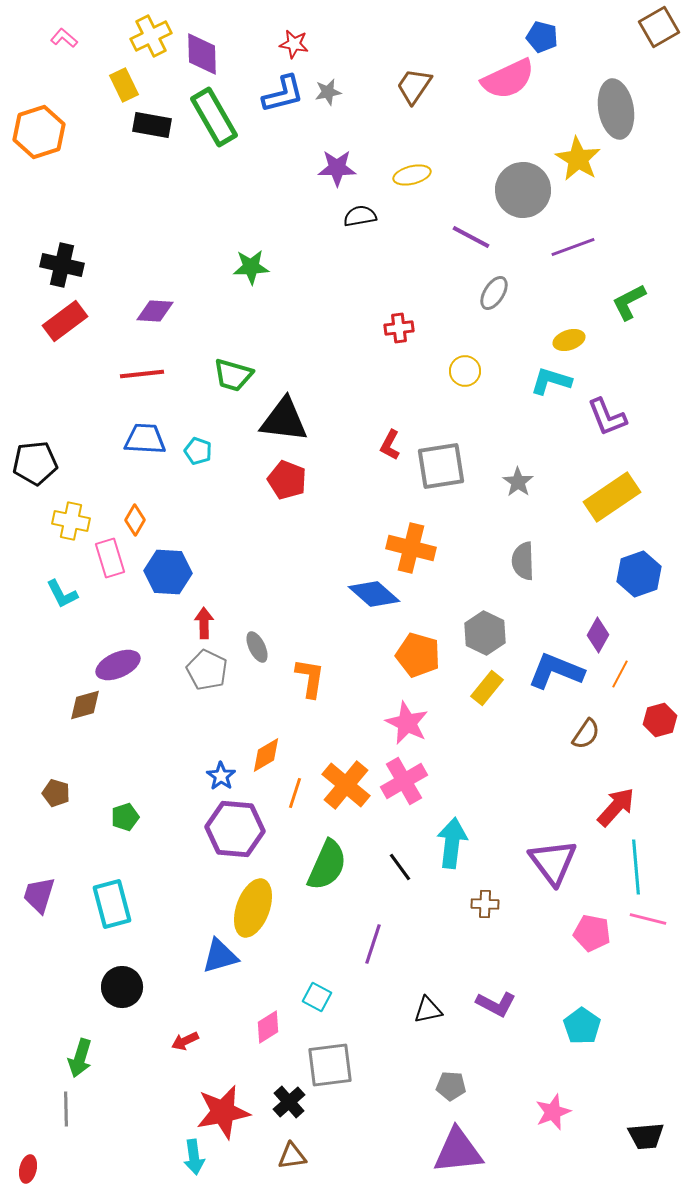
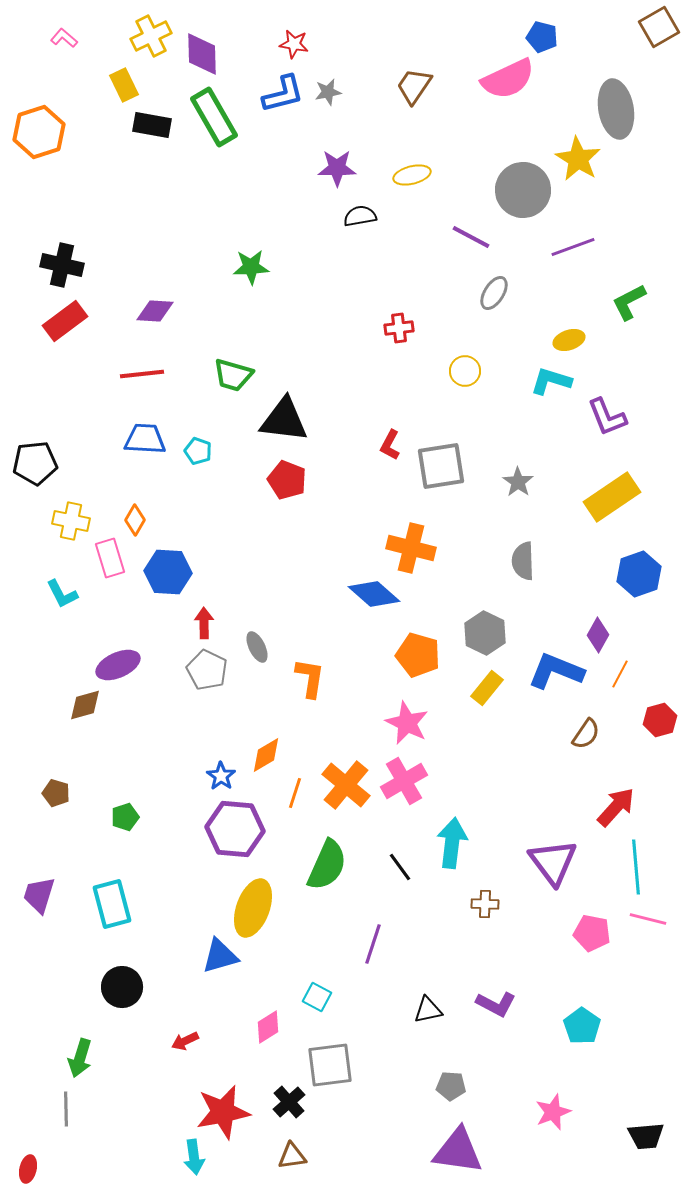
purple triangle at (458, 1151): rotated 14 degrees clockwise
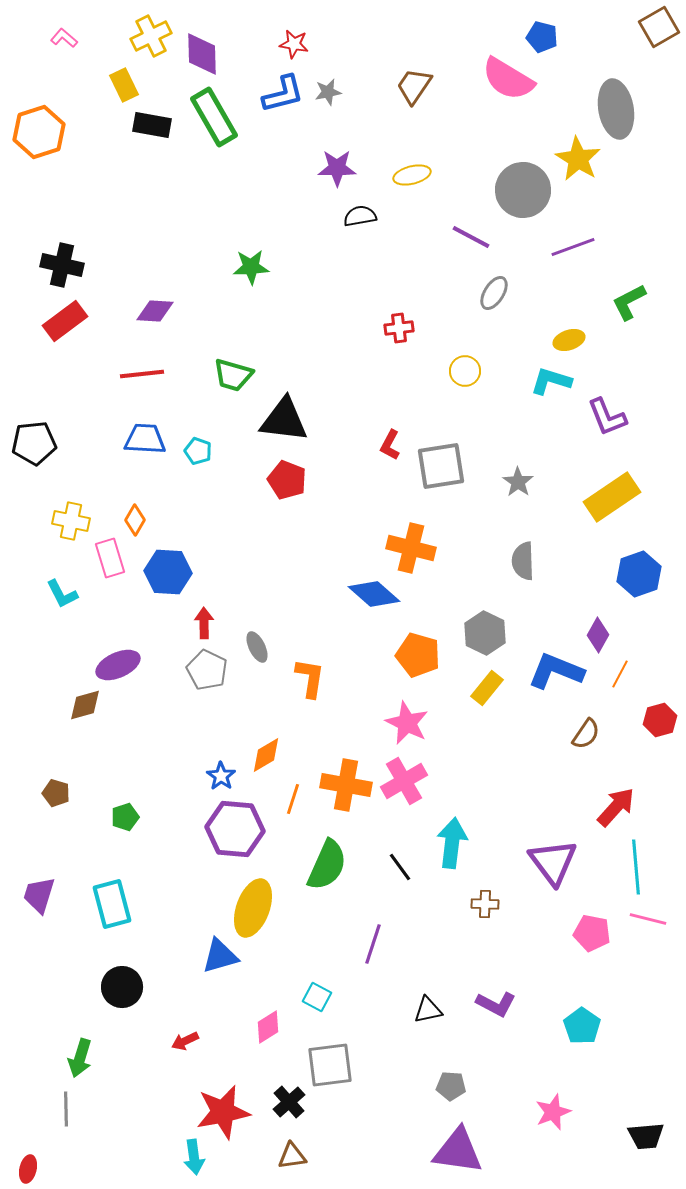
pink semicircle at (508, 79): rotated 56 degrees clockwise
black pentagon at (35, 463): moved 1 px left, 20 px up
orange cross at (346, 785): rotated 30 degrees counterclockwise
orange line at (295, 793): moved 2 px left, 6 px down
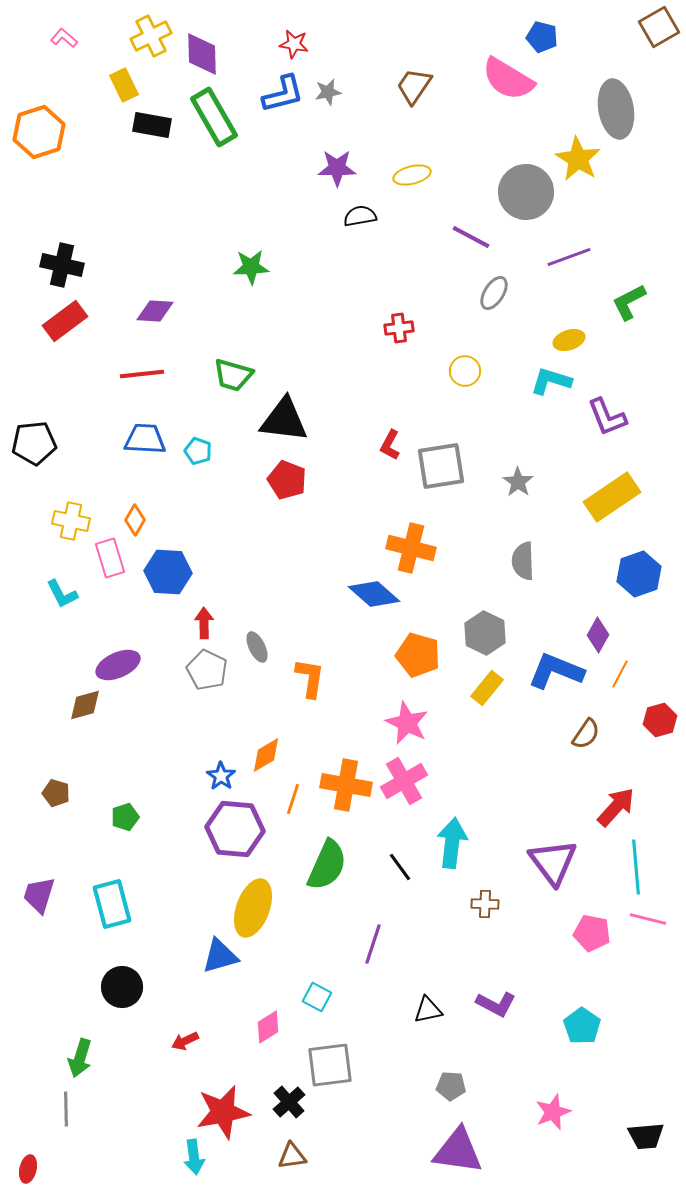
gray circle at (523, 190): moved 3 px right, 2 px down
purple line at (573, 247): moved 4 px left, 10 px down
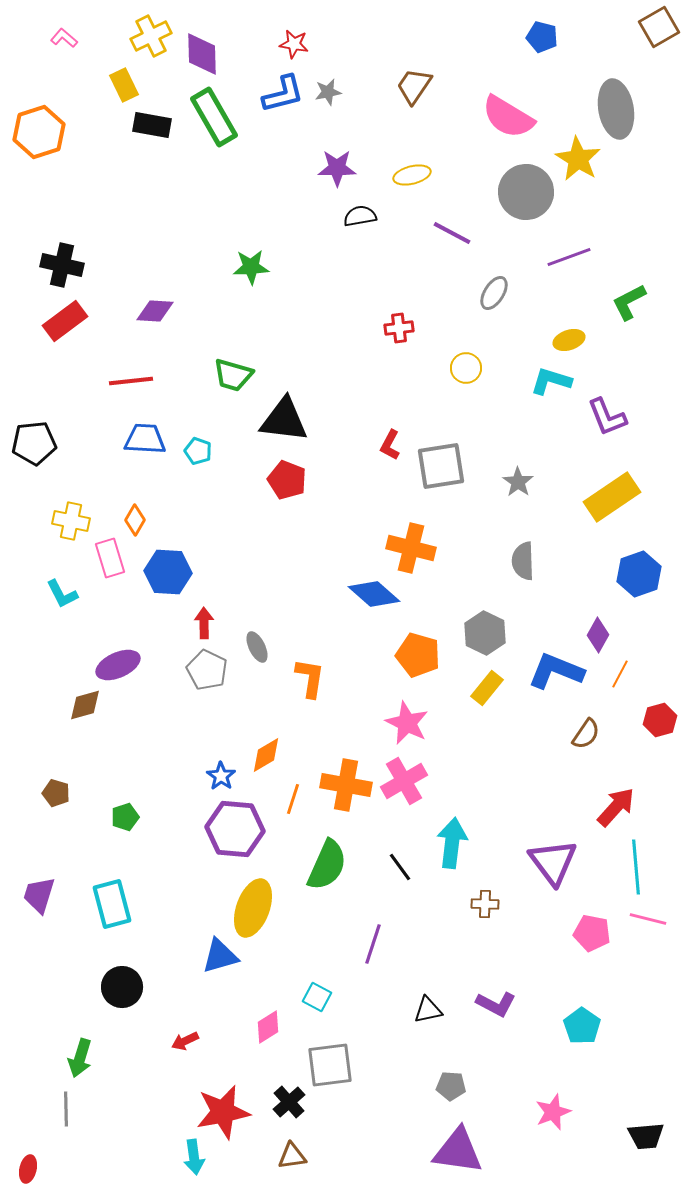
pink semicircle at (508, 79): moved 38 px down
purple line at (471, 237): moved 19 px left, 4 px up
yellow circle at (465, 371): moved 1 px right, 3 px up
red line at (142, 374): moved 11 px left, 7 px down
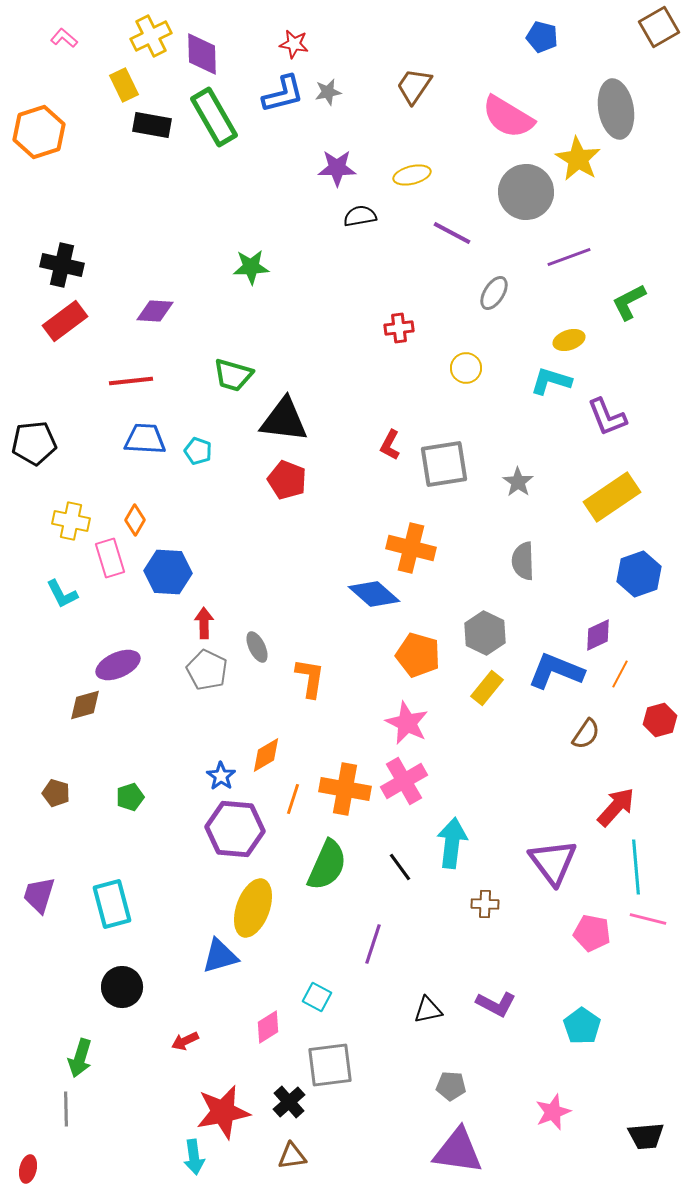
gray square at (441, 466): moved 3 px right, 2 px up
purple diamond at (598, 635): rotated 36 degrees clockwise
orange cross at (346, 785): moved 1 px left, 4 px down
green pentagon at (125, 817): moved 5 px right, 20 px up
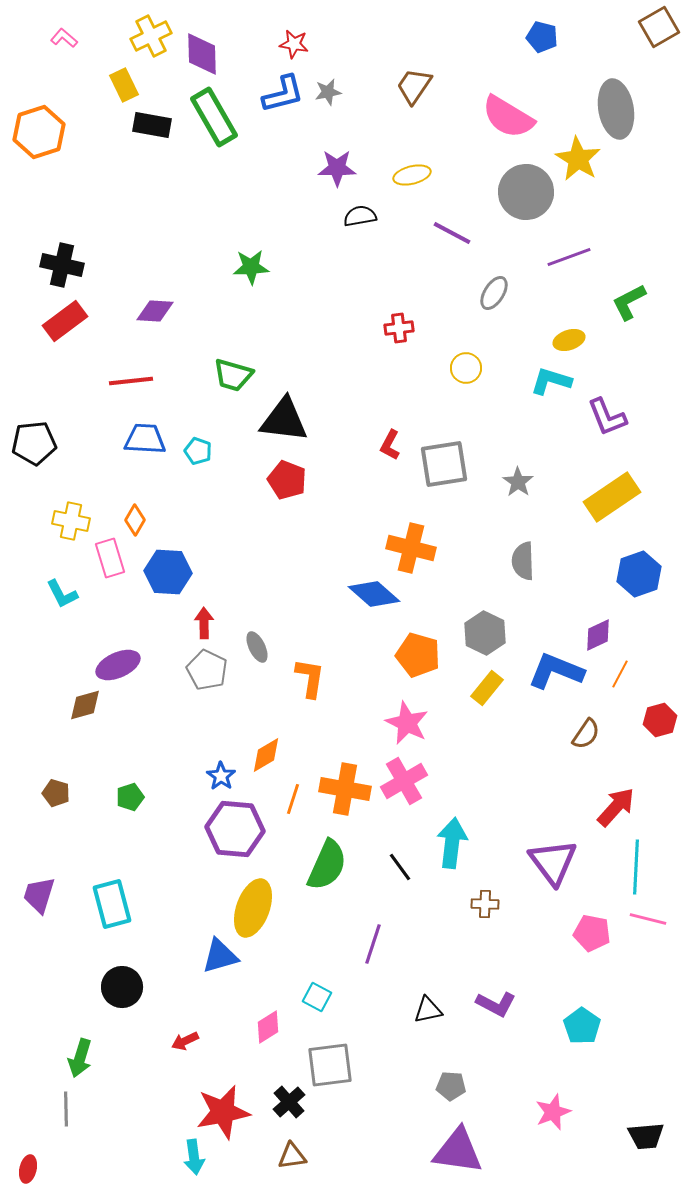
cyan line at (636, 867): rotated 8 degrees clockwise
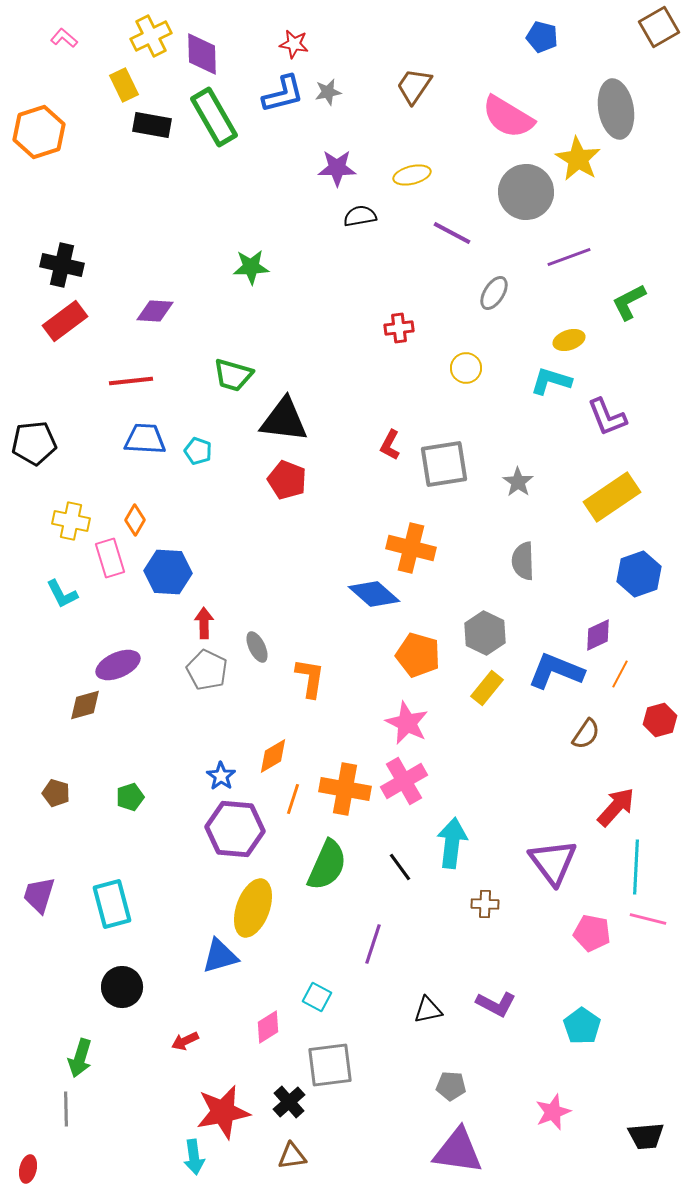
orange diamond at (266, 755): moved 7 px right, 1 px down
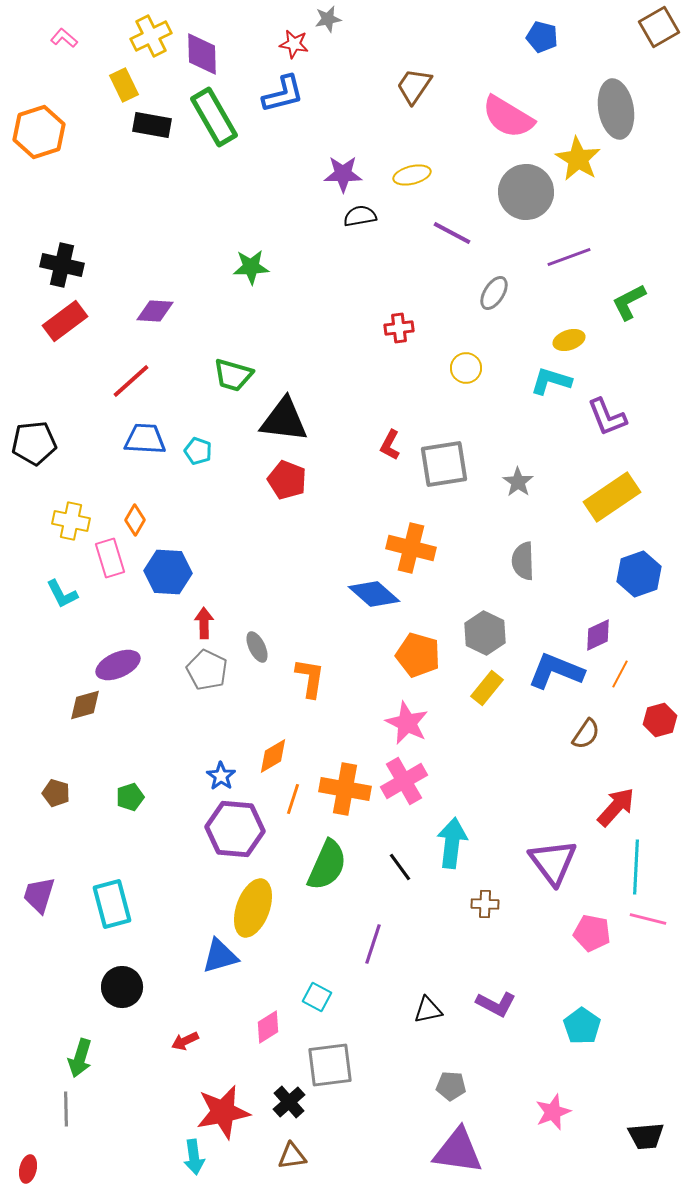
gray star at (328, 92): moved 73 px up
purple star at (337, 168): moved 6 px right, 6 px down
red line at (131, 381): rotated 36 degrees counterclockwise
